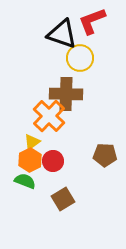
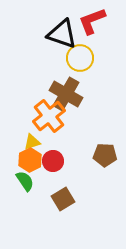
brown cross: rotated 28 degrees clockwise
orange cross: rotated 8 degrees clockwise
yellow triangle: rotated 18 degrees clockwise
green semicircle: rotated 35 degrees clockwise
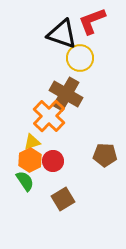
orange cross: rotated 8 degrees counterclockwise
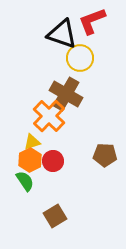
brown square: moved 8 px left, 17 px down
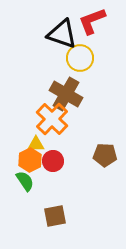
orange cross: moved 3 px right, 3 px down
yellow triangle: moved 4 px right, 2 px down; rotated 18 degrees clockwise
brown square: rotated 20 degrees clockwise
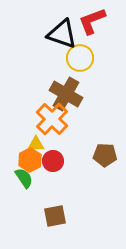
green semicircle: moved 1 px left, 3 px up
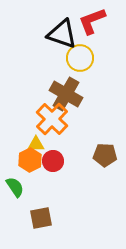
green semicircle: moved 9 px left, 9 px down
brown square: moved 14 px left, 2 px down
